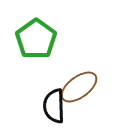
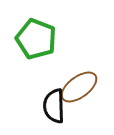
green pentagon: rotated 15 degrees counterclockwise
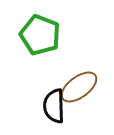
green pentagon: moved 4 px right, 4 px up
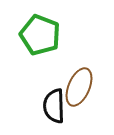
brown ellipse: rotated 30 degrees counterclockwise
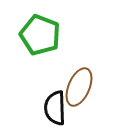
black semicircle: moved 1 px right, 2 px down
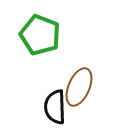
black semicircle: moved 1 px up
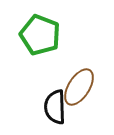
brown ellipse: rotated 9 degrees clockwise
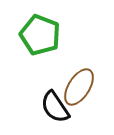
black semicircle: rotated 32 degrees counterclockwise
